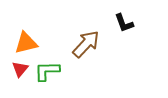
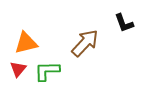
brown arrow: moved 1 px left, 1 px up
red triangle: moved 2 px left
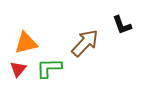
black L-shape: moved 2 px left, 2 px down
green L-shape: moved 2 px right, 3 px up
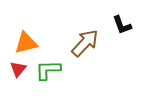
green L-shape: moved 1 px left, 2 px down
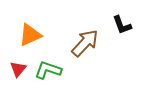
orange triangle: moved 4 px right, 8 px up; rotated 10 degrees counterclockwise
green L-shape: rotated 20 degrees clockwise
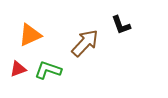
black L-shape: moved 1 px left
red triangle: rotated 30 degrees clockwise
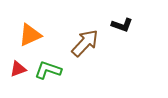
black L-shape: moved 1 px right; rotated 50 degrees counterclockwise
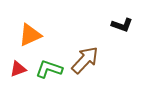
brown arrow: moved 17 px down
green L-shape: moved 1 px right, 1 px up
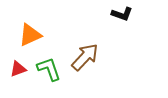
black L-shape: moved 11 px up
brown arrow: moved 3 px up
green L-shape: rotated 52 degrees clockwise
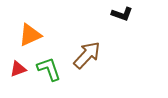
brown arrow: moved 2 px right, 2 px up
